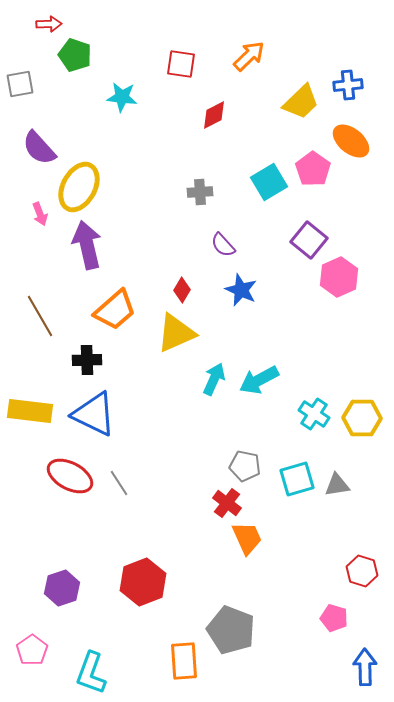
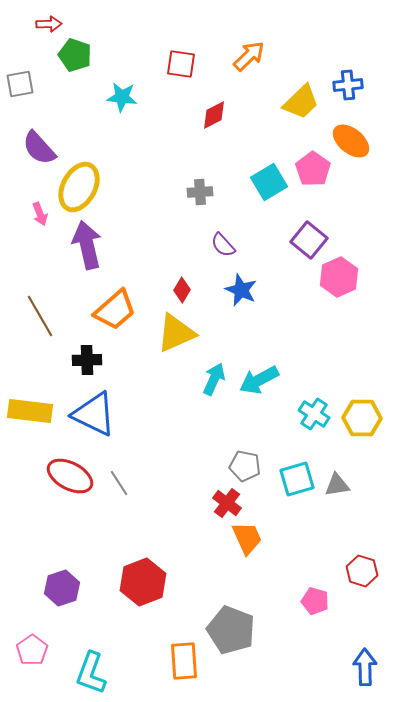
pink pentagon at (334, 618): moved 19 px left, 17 px up
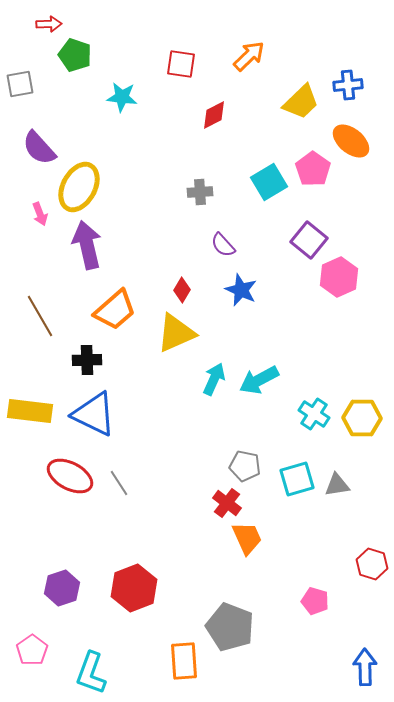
red hexagon at (362, 571): moved 10 px right, 7 px up
red hexagon at (143, 582): moved 9 px left, 6 px down
gray pentagon at (231, 630): moved 1 px left, 3 px up
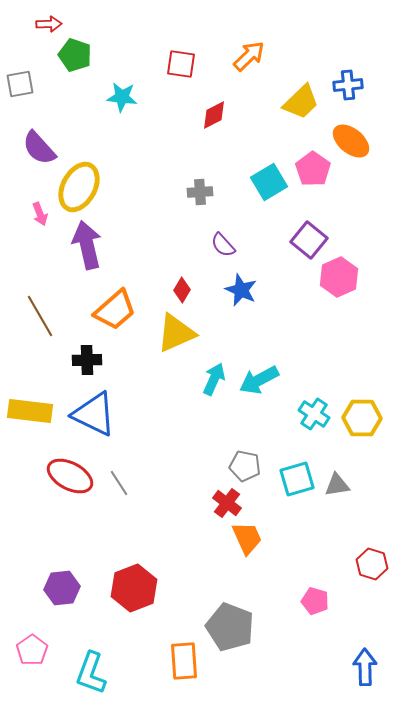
purple hexagon at (62, 588): rotated 12 degrees clockwise
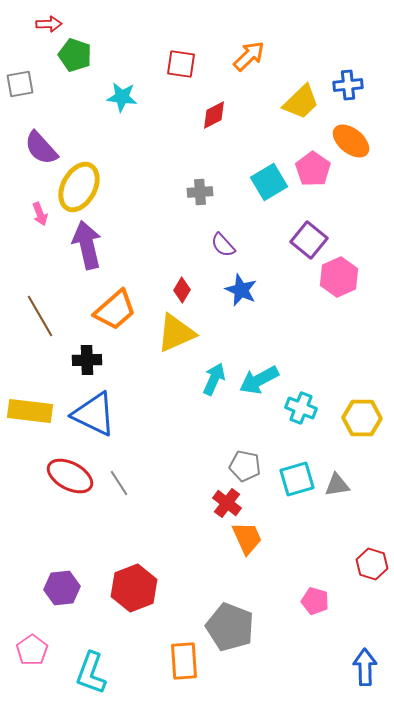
purple semicircle at (39, 148): moved 2 px right
cyan cross at (314, 414): moved 13 px left, 6 px up; rotated 12 degrees counterclockwise
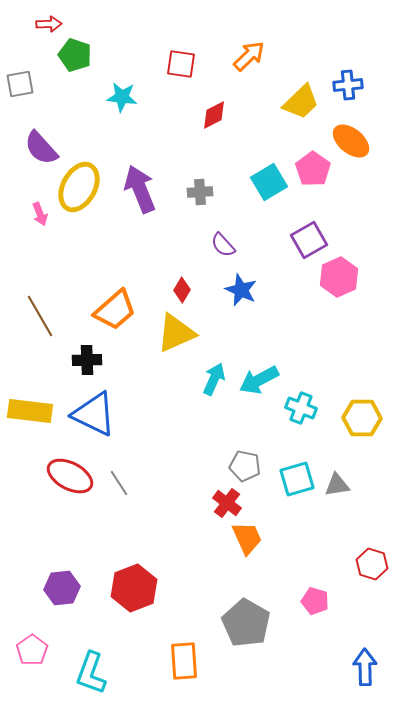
purple square at (309, 240): rotated 21 degrees clockwise
purple arrow at (87, 245): moved 53 px right, 56 px up; rotated 9 degrees counterclockwise
gray pentagon at (230, 627): moved 16 px right, 4 px up; rotated 9 degrees clockwise
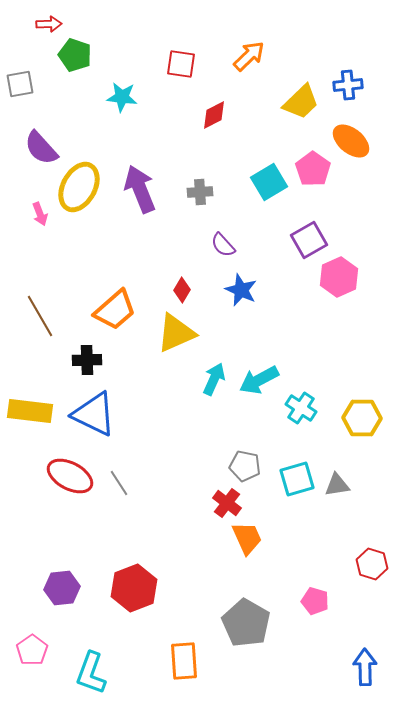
cyan cross at (301, 408): rotated 12 degrees clockwise
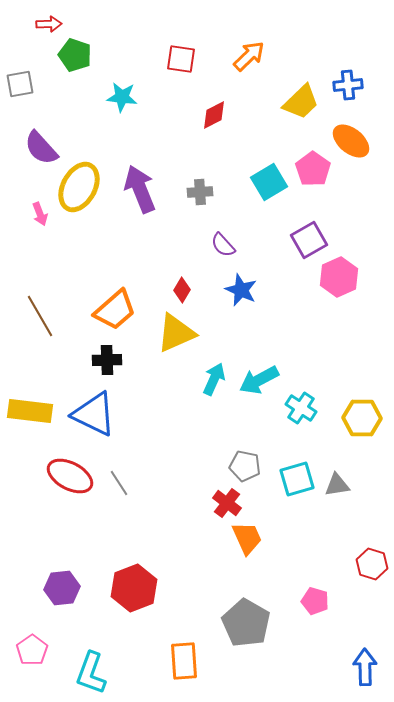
red square at (181, 64): moved 5 px up
black cross at (87, 360): moved 20 px right
